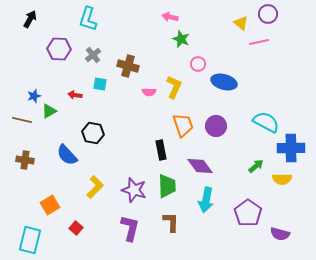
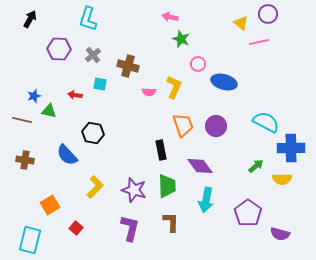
green triangle at (49, 111): rotated 42 degrees clockwise
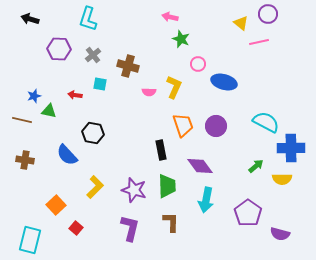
black arrow at (30, 19): rotated 102 degrees counterclockwise
orange square at (50, 205): moved 6 px right; rotated 12 degrees counterclockwise
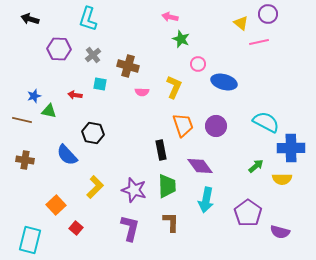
pink semicircle at (149, 92): moved 7 px left
purple semicircle at (280, 234): moved 2 px up
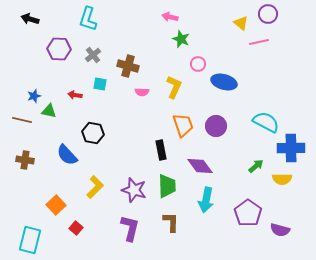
purple semicircle at (280, 232): moved 2 px up
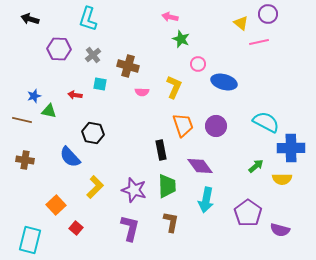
blue semicircle at (67, 155): moved 3 px right, 2 px down
brown L-shape at (171, 222): rotated 10 degrees clockwise
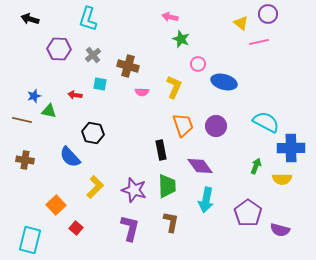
green arrow at (256, 166): rotated 28 degrees counterclockwise
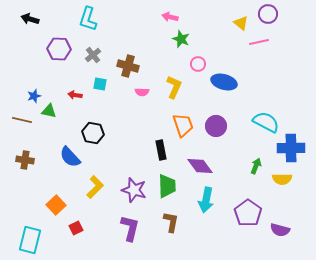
red square at (76, 228): rotated 24 degrees clockwise
